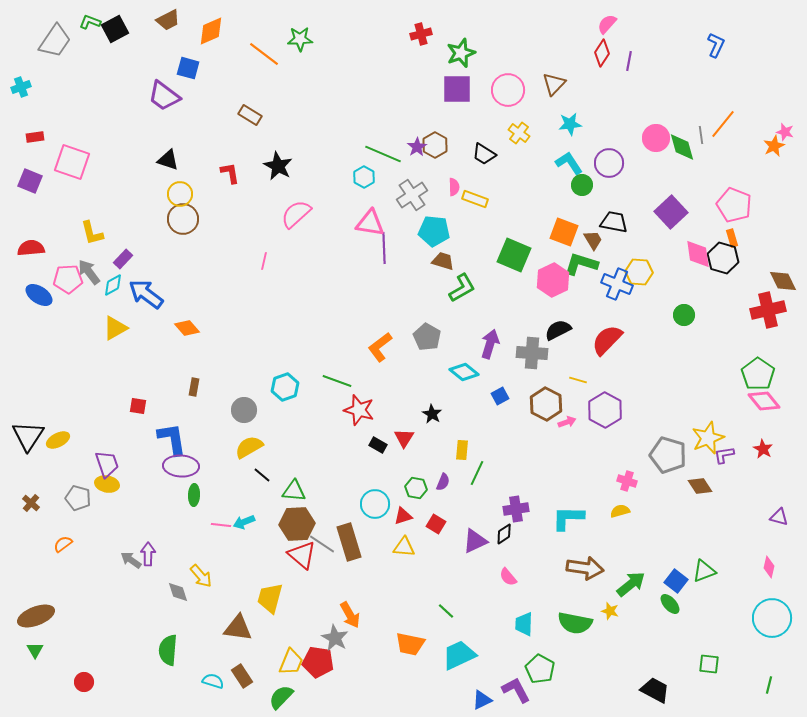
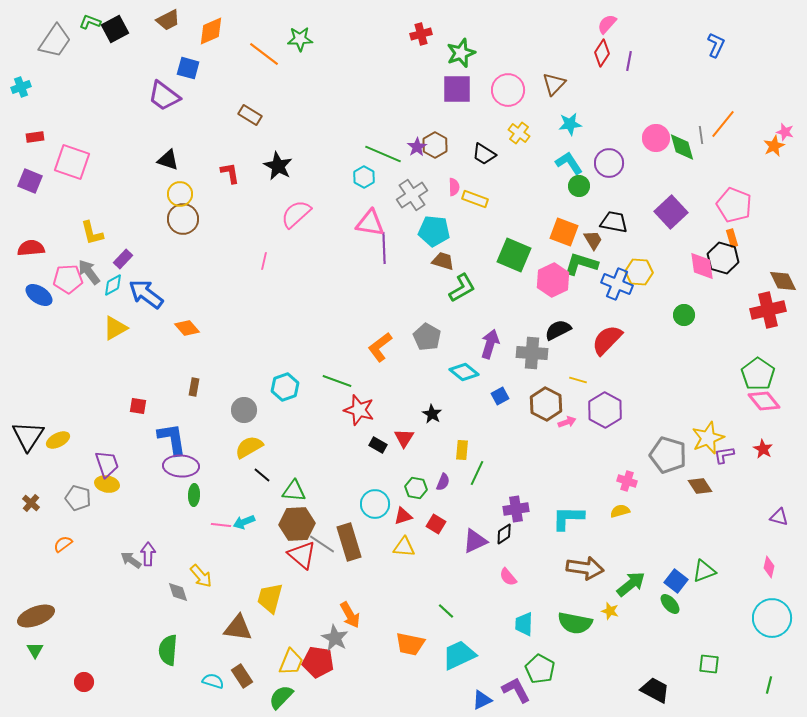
green circle at (582, 185): moved 3 px left, 1 px down
pink diamond at (698, 254): moved 4 px right, 12 px down
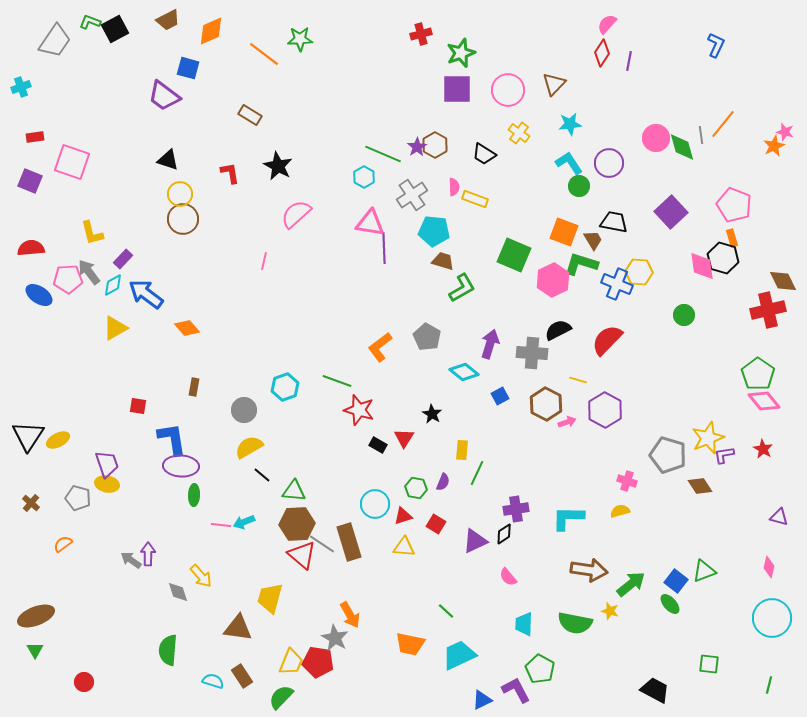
brown arrow at (585, 568): moved 4 px right, 2 px down
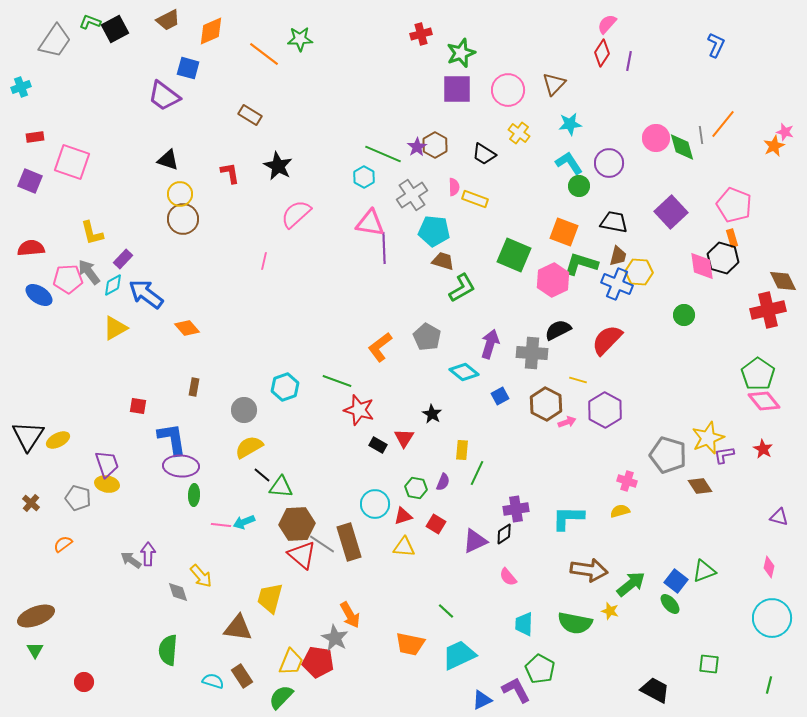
brown trapezoid at (593, 240): moved 25 px right, 16 px down; rotated 45 degrees clockwise
green triangle at (294, 491): moved 13 px left, 4 px up
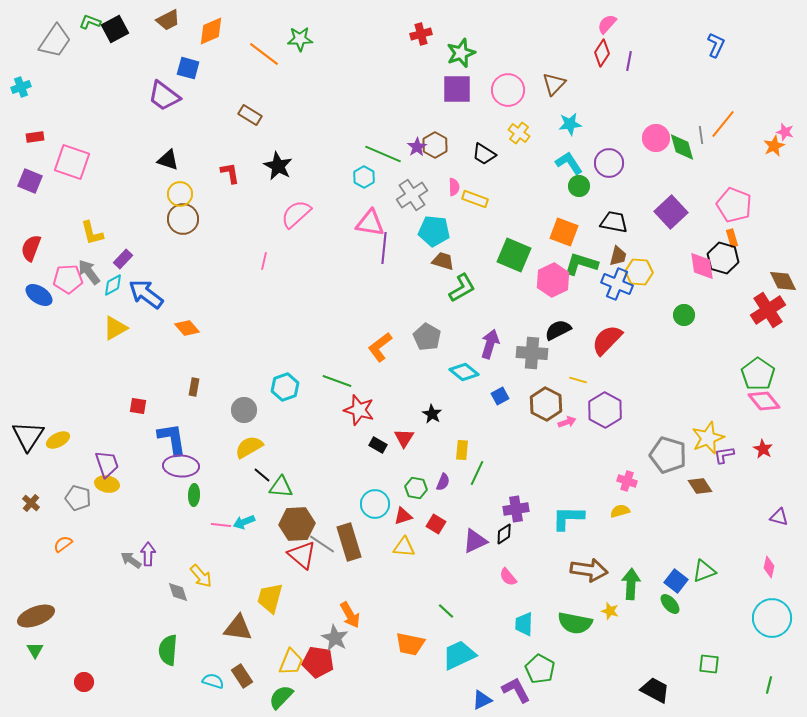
red semicircle at (31, 248): rotated 64 degrees counterclockwise
purple line at (384, 248): rotated 8 degrees clockwise
red cross at (768, 310): rotated 20 degrees counterclockwise
green arrow at (631, 584): rotated 48 degrees counterclockwise
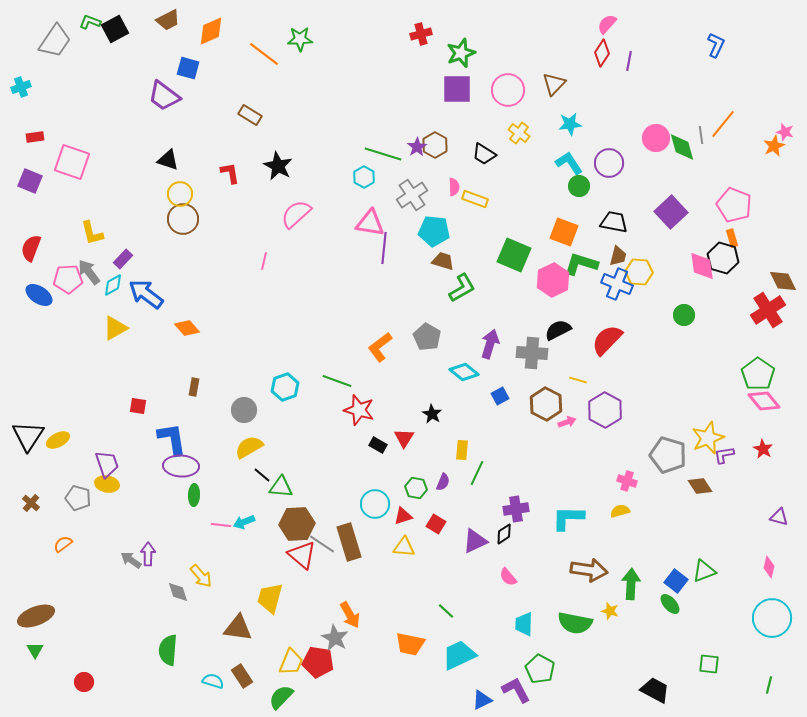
green line at (383, 154): rotated 6 degrees counterclockwise
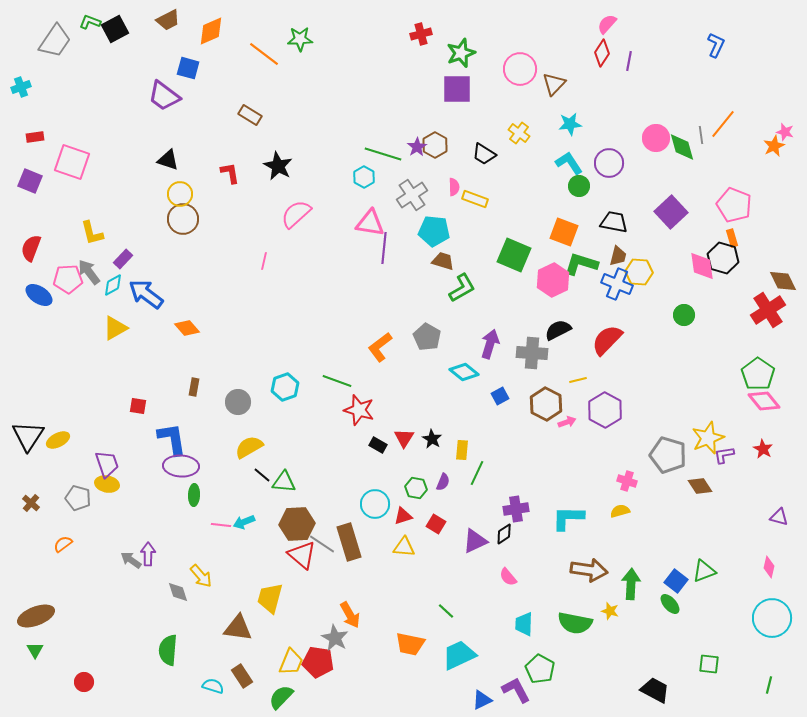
pink circle at (508, 90): moved 12 px right, 21 px up
yellow line at (578, 380): rotated 30 degrees counterclockwise
gray circle at (244, 410): moved 6 px left, 8 px up
black star at (432, 414): moved 25 px down
green triangle at (281, 487): moved 3 px right, 5 px up
cyan semicircle at (213, 681): moved 5 px down
